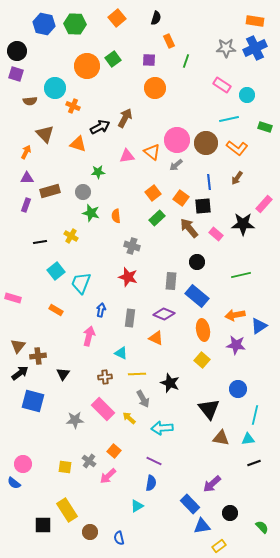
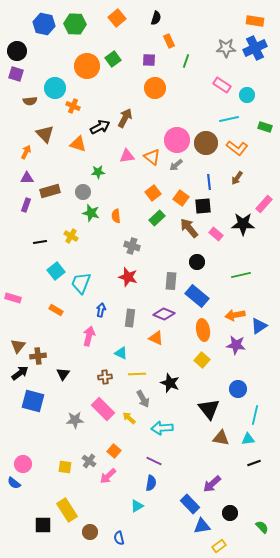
orange triangle at (152, 152): moved 5 px down
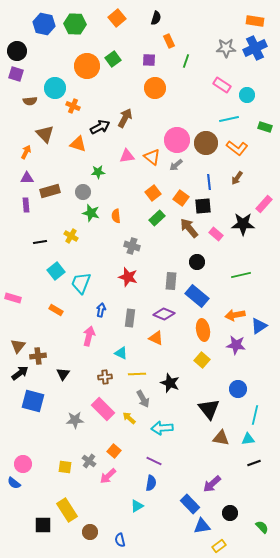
purple rectangle at (26, 205): rotated 24 degrees counterclockwise
blue semicircle at (119, 538): moved 1 px right, 2 px down
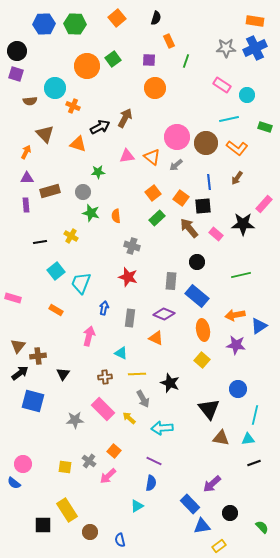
blue hexagon at (44, 24): rotated 15 degrees counterclockwise
pink circle at (177, 140): moved 3 px up
blue arrow at (101, 310): moved 3 px right, 2 px up
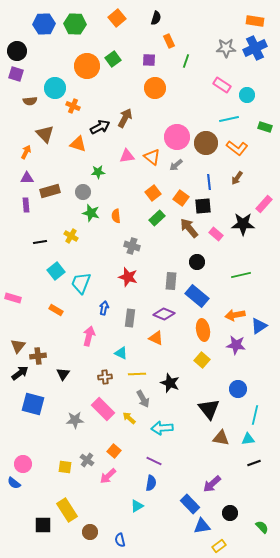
blue square at (33, 401): moved 3 px down
gray cross at (89, 461): moved 2 px left, 1 px up
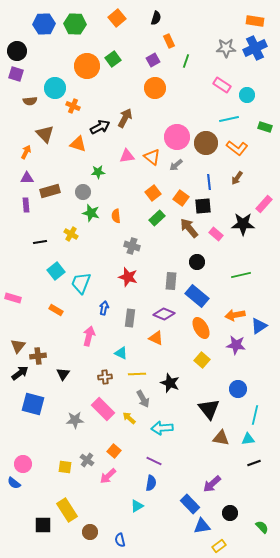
purple square at (149, 60): moved 4 px right; rotated 32 degrees counterclockwise
yellow cross at (71, 236): moved 2 px up
orange ellipse at (203, 330): moved 2 px left, 2 px up; rotated 20 degrees counterclockwise
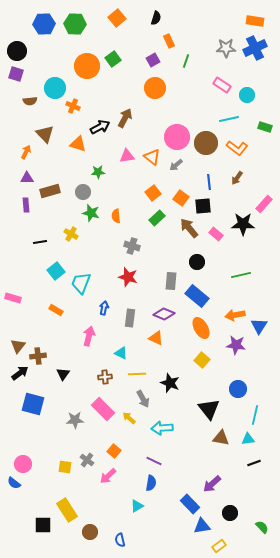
blue triangle at (259, 326): rotated 24 degrees counterclockwise
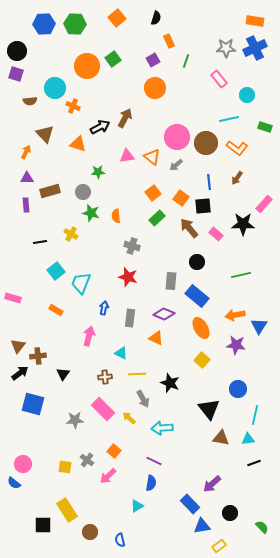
pink rectangle at (222, 85): moved 3 px left, 6 px up; rotated 18 degrees clockwise
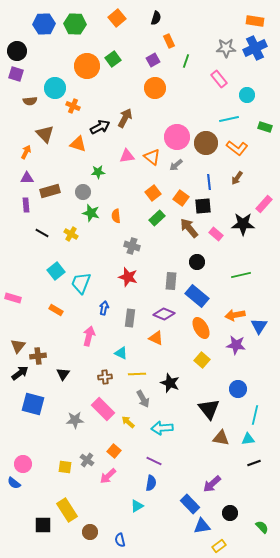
black line at (40, 242): moved 2 px right, 9 px up; rotated 40 degrees clockwise
yellow arrow at (129, 418): moved 1 px left, 4 px down
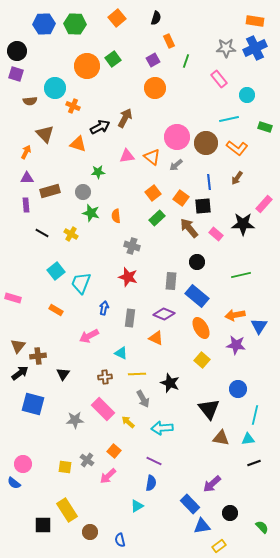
pink arrow at (89, 336): rotated 132 degrees counterclockwise
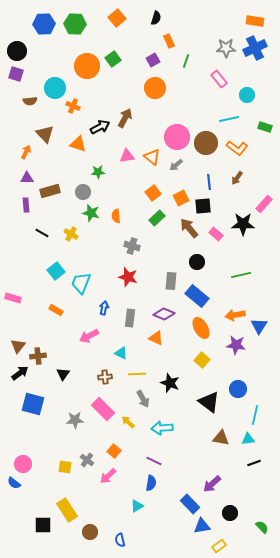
orange square at (181, 198): rotated 28 degrees clockwise
black triangle at (209, 409): moved 7 px up; rotated 15 degrees counterclockwise
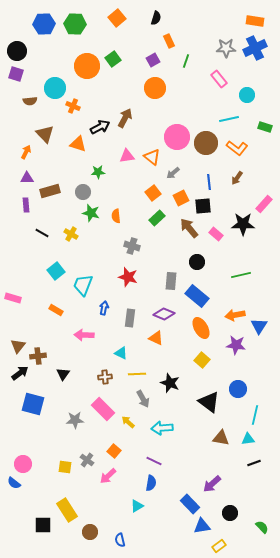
gray arrow at (176, 165): moved 3 px left, 8 px down
cyan trapezoid at (81, 283): moved 2 px right, 2 px down
pink arrow at (89, 336): moved 5 px left, 1 px up; rotated 30 degrees clockwise
